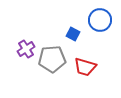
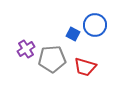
blue circle: moved 5 px left, 5 px down
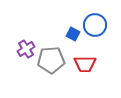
gray pentagon: moved 1 px left, 1 px down
red trapezoid: moved 3 px up; rotated 15 degrees counterclockwise
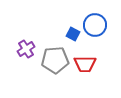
gray pentagon: moved 4 px right
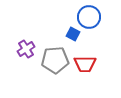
blue circle: moved 6 px left, 8 px up
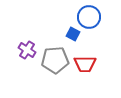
purple cross: moved 1 px right, 1 px down; rotated 24 degrees counterclockwise
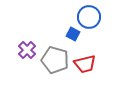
purple cross: rotated 12 degrees clockwise
gray pentagon: rotated 20 degrees clockwise
red trapezoid: rotated 15 degrees counterclockwise
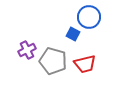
purple cross: rotated 18 degrees clockwise
gray pentagon: moved 2 px left, 1 px down
